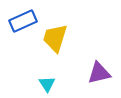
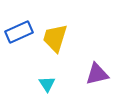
blue rectangle: moved 4 px left, 11 px down
purple triangle: moved 2 px left, 1 px down
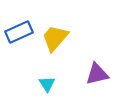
yellow trapezoid: rotated 24 degrees clockwise
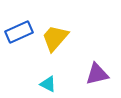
cyan triangle: moved 1 px right; rotated 30 degrees counterclockwise
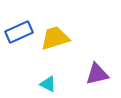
yellow trapezoid: rotated 32 degrees clockwise
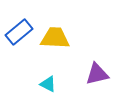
blue rectangle: rotated 16 degrees counterclockwise
yellow trapezoid: rotated 20 degrees clockwise
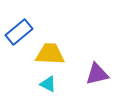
yellow trapezoid: moved 5 px left, 16 px down
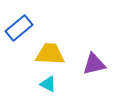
blue rectangle: moved 4 px up
purple triangle: moved 3 px left, 10 px up
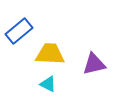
blue rectangle: moved 3 px down
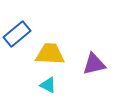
blue rectangle: moved 2 px left, 3 px down
cyan triangle: moved 1 px down
